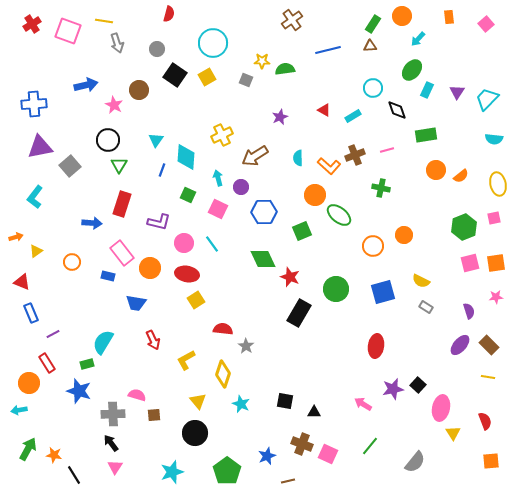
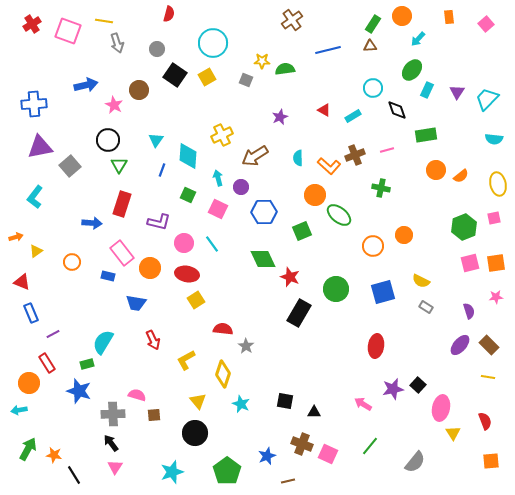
cyan diamond at (186, 157): moved 2 px right, 1 px up
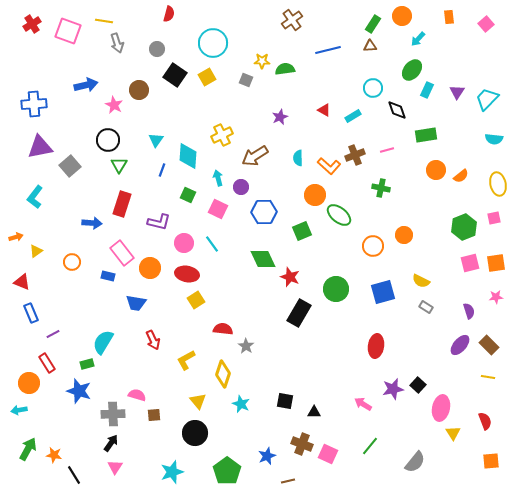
black arrow at (111, 443): rotated 72 degrees clockwise
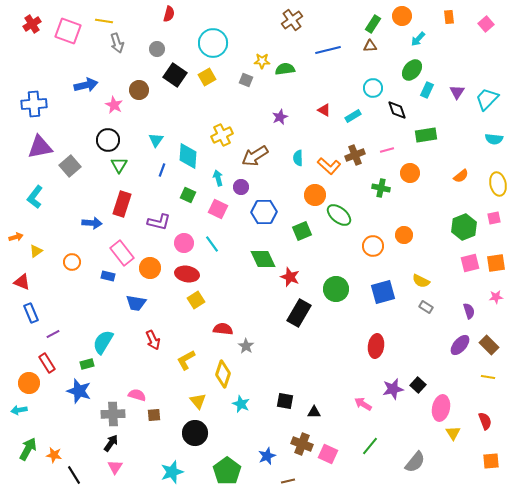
orange circle at (436, 170): moved 26 px left, 3 px down
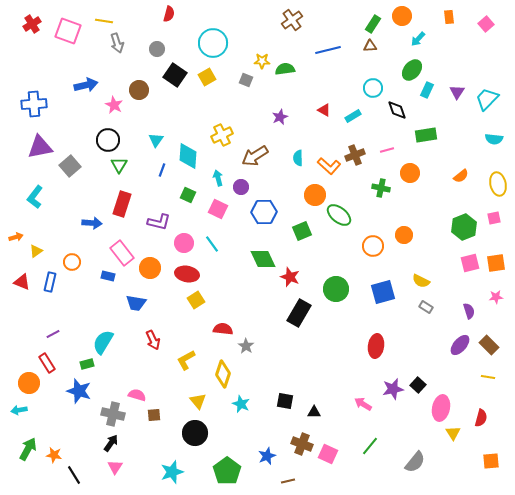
blue rectangle at (31, 313): moved 19 px right, 31 px up; rotated 36 degrees clockwise
gray cross at (113, 414): rotated 15 degrees clockwise
red semicircle at (485, 421): moved 4 px left, 3 px up; rotated 36 degrees clockwise
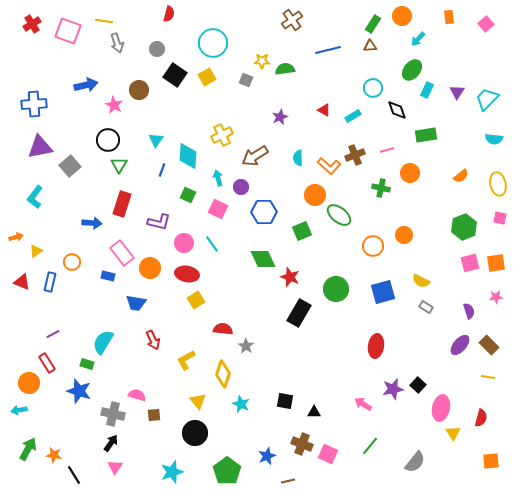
pink square at (494, 218): moved 6 px right; rotated 24 degrees clockwise
green rectangle at (87, 364): rotated 32 degrees clockwise
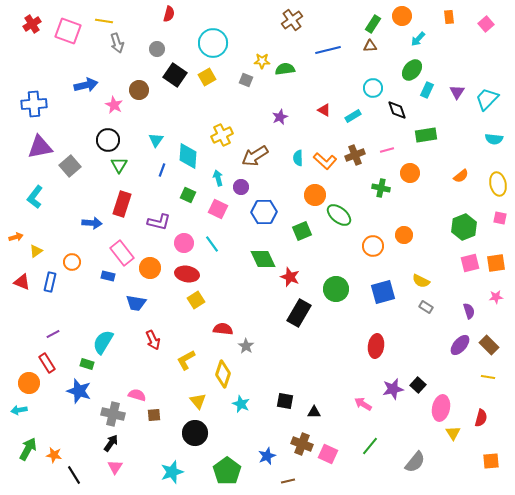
orange L-shape at (329, 166): moved 4 px left, 5 px up
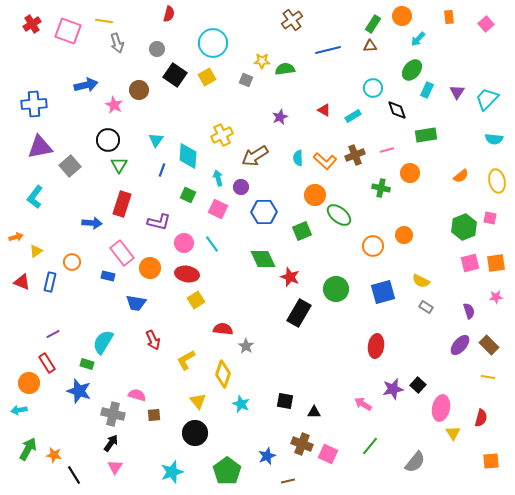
yellow ellipse at (498, 184): moved 1 px left, 3 px up
pink square at (500, 218): moved 10 px left
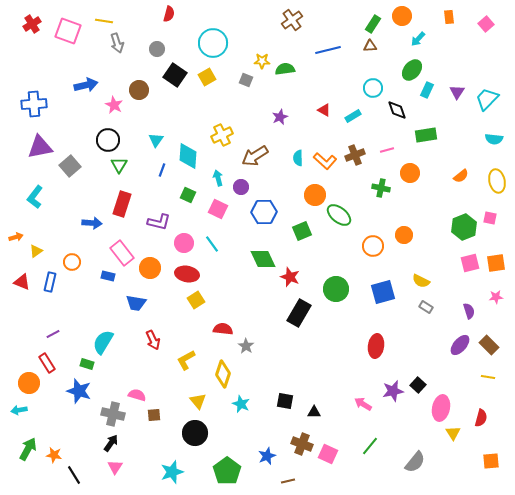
purple star at (393, 389): moved 2 px down
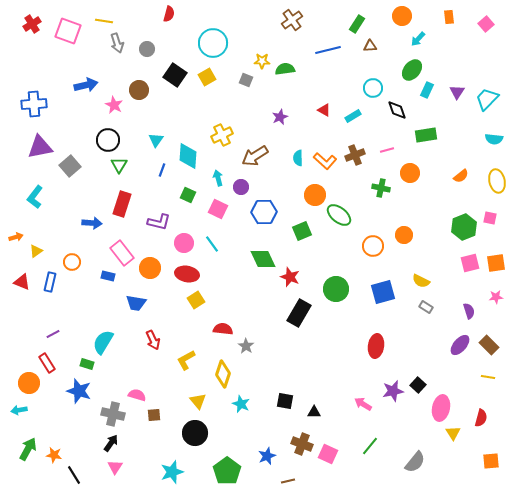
green rectangle at (373, 24): moved 16 px left
gray circle at (157, 49): moved 10 px left
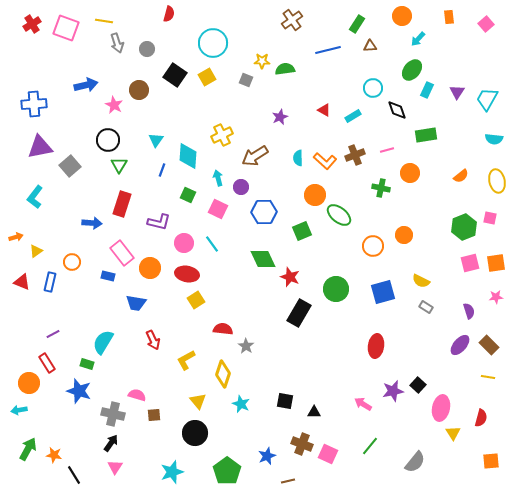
pink square at (68, 31): moved 2 px left, 3 px up
cyan trapezoid at (487, 99): rotated 15 degrees counterclockwise
